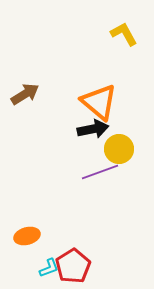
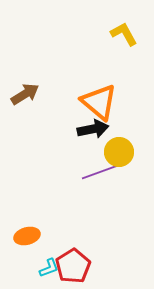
yellow circle: moved 3 px down
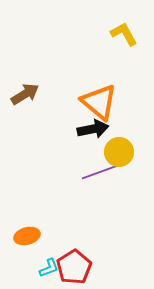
red pentagon: moved 1 px right, 1 px down
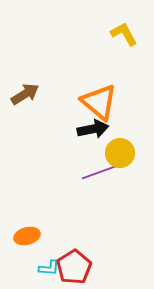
yellow circle: moved 1 px right, 1 px down
cyan L-shape: rotated 25 degrees clockwise
